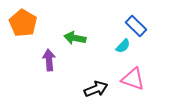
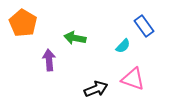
blue rectangle: moved 8 px right; rotated 10 degrees clockwise
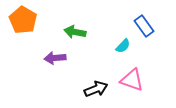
orange pentagon: moved 3 px up
green arrow: moved 6 px up
purple arrow: moved 6 px right, 2 px up; rotated 90 degrees counterclockwise
pink triangle: moved 1 px left, 1 px down
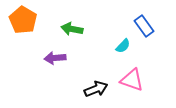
green arrow: moved 3 px left, 3 px up
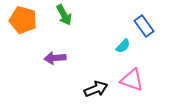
orange pentagon: rotated 16 degrees counterclockwise
green arrow: moved 8 px left, 14 px up; rotated 130 degrees counterclockwise
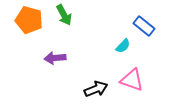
orange pentagon: moved 6 px right
blue rectangle: rotated 15 degrees counterclockwise
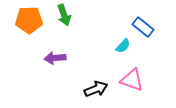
green arrow: rotated 10 degrees clockwise
orange pentagon: rotated 16 degrees counterclockwise
blue rectangle: moved 1 px left, 1 px down
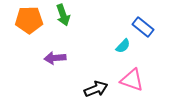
green arrow: moved 1 px left
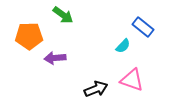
green arrow: rotated 35 degrees counterclockwise
orange pentagon: moved 16 px down
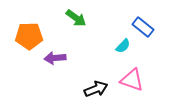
green arrow: moved 13 px right, 3 px down
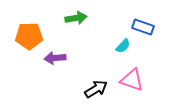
green arrow: rotated 45 degrees counterclockwise
blue rectangle: rotated 20 degrees counterclockwise
black arrow: rotated 10 degrees counterclockwise
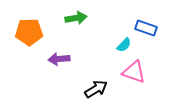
blue rectangle: moved 3 px right, 1 px down
orange pentagon: moved 4 px up
cyan semicircle: moved 1 px right, 1 px up
purple arrow: moved 4 px right, 1 px down
pink triangle: moved 2 px right, 8 px up
